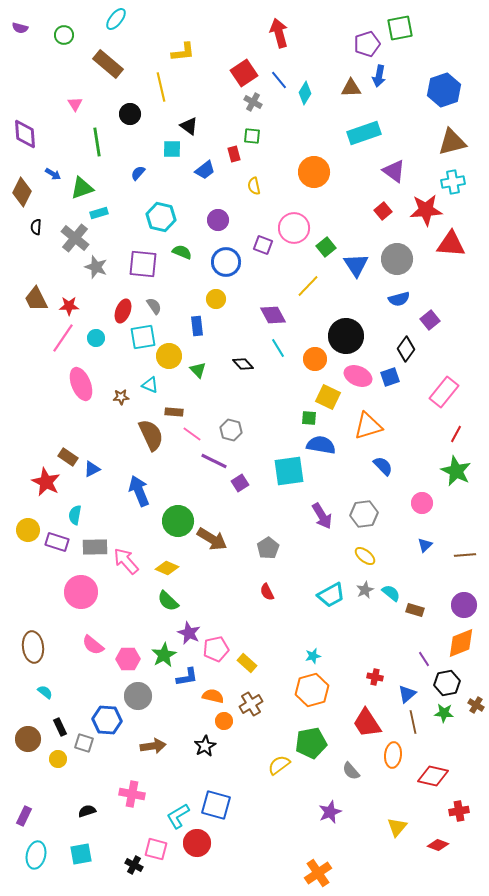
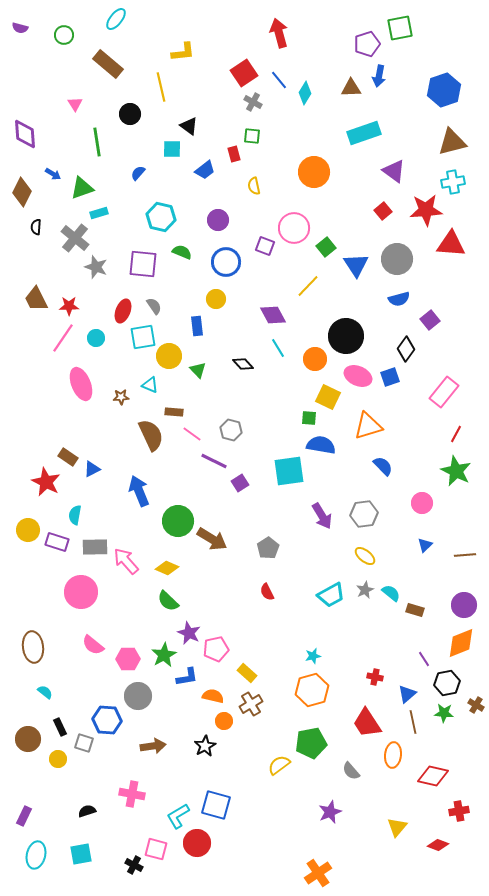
purple square at (263, 245): moved 2 px right, 1 px down
yellow rectangle at (247, 663): moved 10 px down
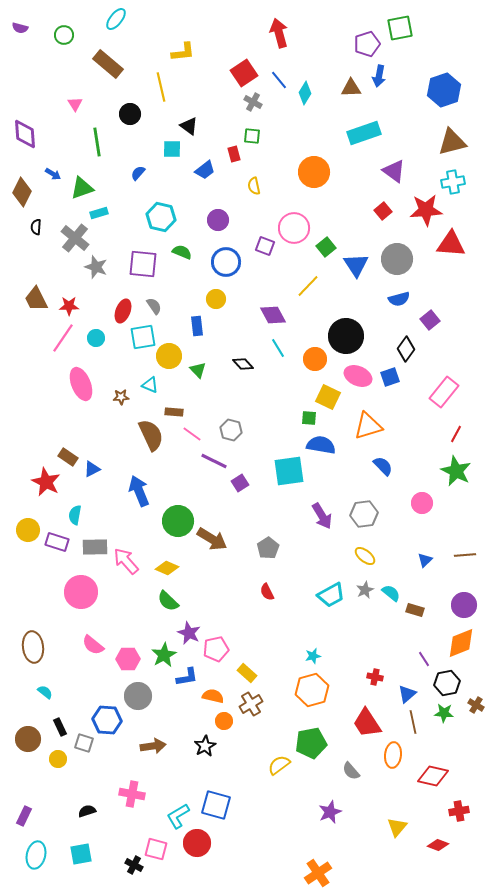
blue triangle at (425, 545): moved 15 px down
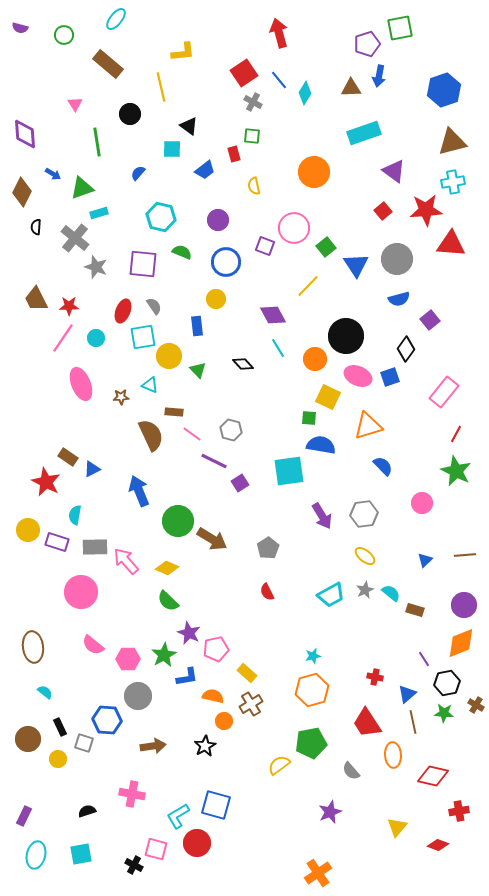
orange ellipse at (393, 755): rotated 10 degrees counterclockwise
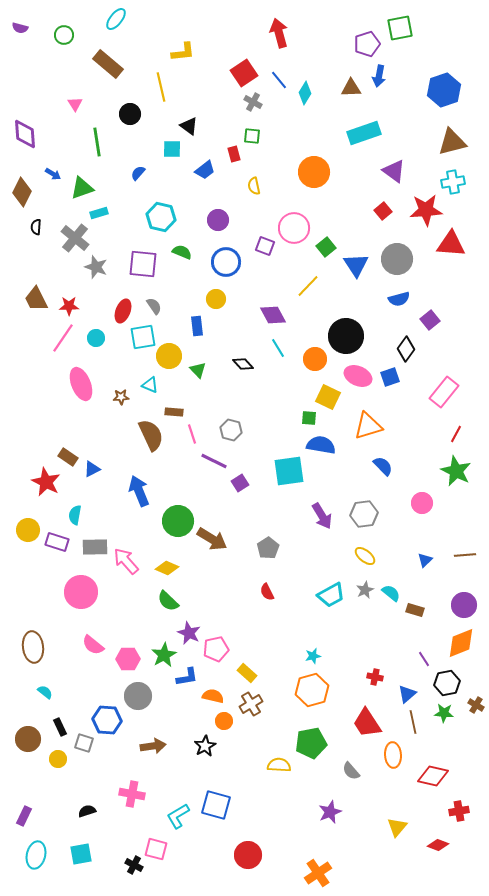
pink line at (192, 434): rotated 36 degrees clockwise
yellow semicircle at (279, 765): rotated 40 degrees clockwise
red circle at (197, 843): moved 51 px right, 12 px down
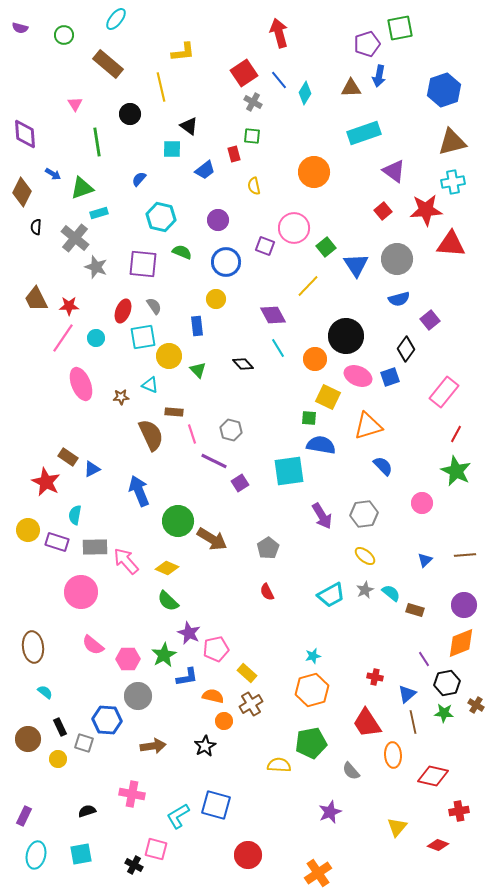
blue semicircle at (138, 173): moved 1 px right, 6 px down
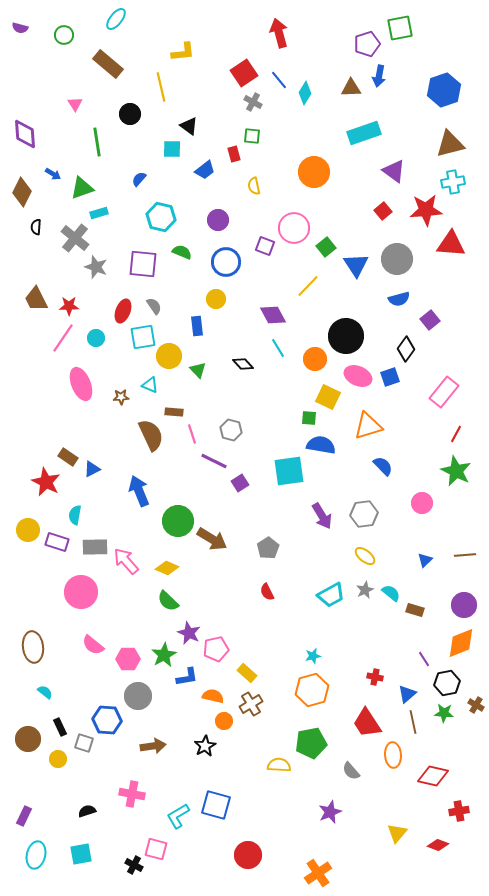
brown triangle at (452, 142): moved 2 px left, 2 px down
yellow triangle at (397, 827): moved 6 px down
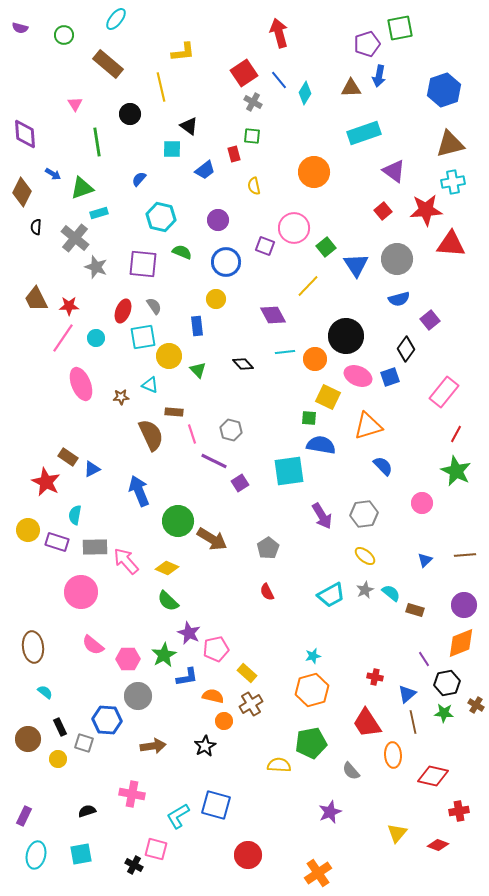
cyan line at (278, 348): moved 7 px right, 4 px down; rotated 66 degrees counterclockwise
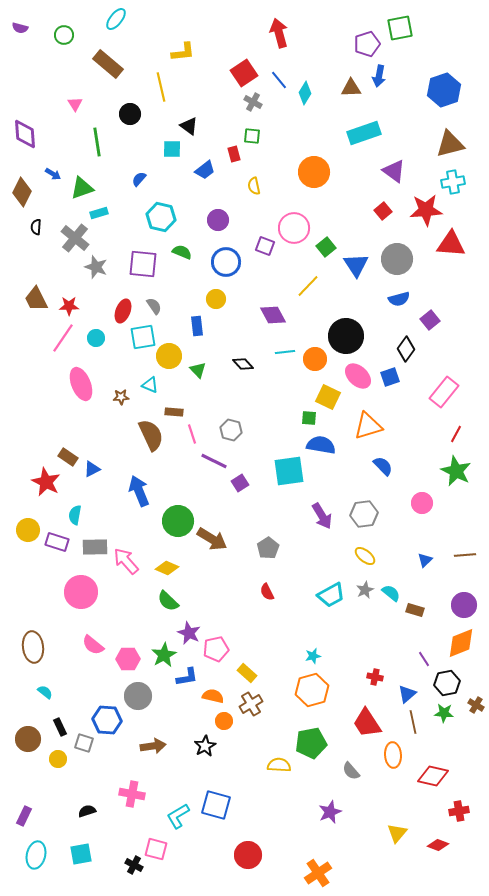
pink ellipse at (358, 376): rotated 20 degrees clockwise
